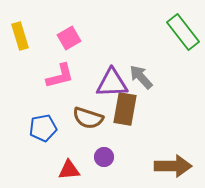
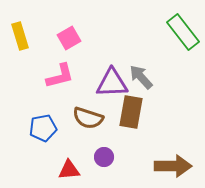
brown rectangle: moved 6 px right, 3 px down
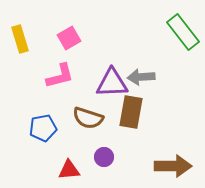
yellow rectangle: moved 3 px down
gray arrow: rotated 52 degrees counterclockwise
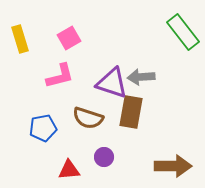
purple triangle: rotated 20 degrees clockwise
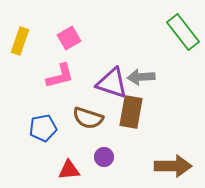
yellow rectangle: moved 2 px down; rotated 36 degrees clockwise
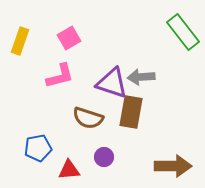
blue pentagon: moved 5 px left, 20 px down
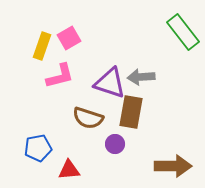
yellow rectangle: moved 22 px right, 5 px down
purple triangle: moved 2 px left
purple circle: moved 11 px right, 13 px up
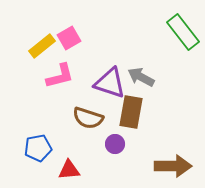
yellow rectangle: rotated 32 degrees clockwise
gray arrow: rotated 32 degrees clockwise
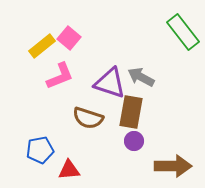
pink square: rotated 20 degrees counterclockwise
pink L-shape: rotated 8 degrees counterclockwise
purple circle: moved 19 px right, 3 px up
blue pentagon: moved 2 px right, 2 px down
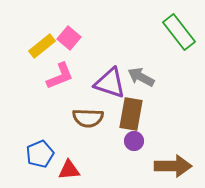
green rectangle: moved 4 px left
brown rectangle: moved 2 px down
brown semicircle: rotated 16 degrees counterclockwise
blue pentagon: moved 4 px down; rotated 12 degrees counterclockwise
